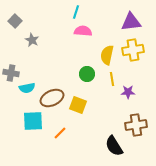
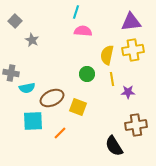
yellow square: moved 2 px down
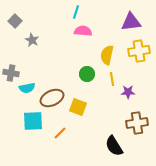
yellow cross: moved 6 px right, 1 px down
brown cross: moved 1 px right, 2 px up
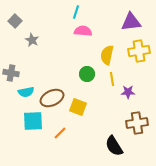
cyan semicircle: moved 1 px left, 4 px down
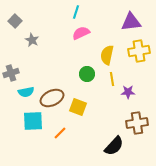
pink semicircle: moved 2 px left, 2 px down; rotated 30 degrees counterclockwise
gray cross: rotated 28 degrees counterclockwise
black semicircle: rotated 105 degrees counterclockwise
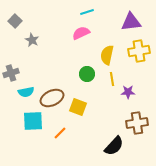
cyan line: moved 11 px right; rotated 56 degrees clockwise
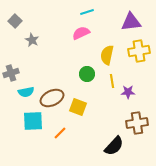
yellow line: moved 2 px down
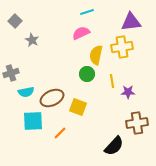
yellow cross: moved 17 px left, 4 px up
yellow semicircle: moved 11 px left
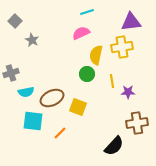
cyan square: rotated 10 degrees clockwise
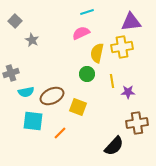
yellow semicircle: moved 1 px right, 2 px up
brown ellipse: moved 2 px up
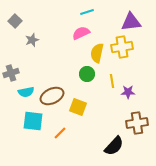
gray star: rotated 24 degrees clockwise
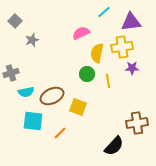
cyan line: moved 17 px right; rotated 24 degrees counterclockwise
yellow line: moved 4 px left
purple star: moved 4 px right, 24 px up
